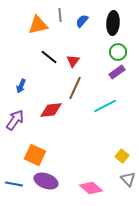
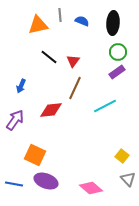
blue semicircle: rotated 72 degrees clockwise
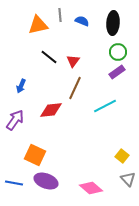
blue line: moved 1 px up
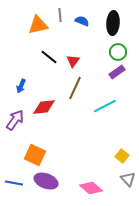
red diamond: moved 7 px left, 3 px up
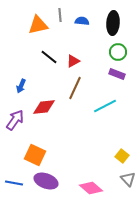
blue semicircle: rotated 16 degrees counterclockwise
red triangle: rotated 24 degrees clockwise
purple rectangle: moved 2 px down; rotated 56 degrees clockwise
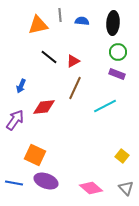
gray triangle: moved 2 px left, 9 px down
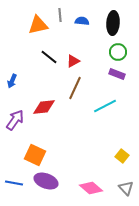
blue arrow: moved 9 px left, 5 px up
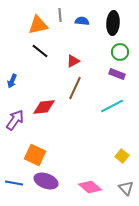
green circle: moved 2 px right
black line: moved 9 px left, 6 px up
cyan line: moved 7 px right
pink diamond: moved 1 px left, 1 px up
